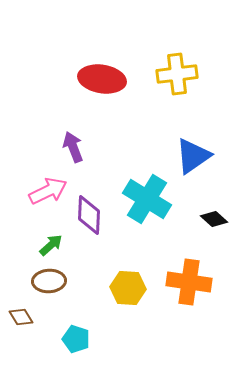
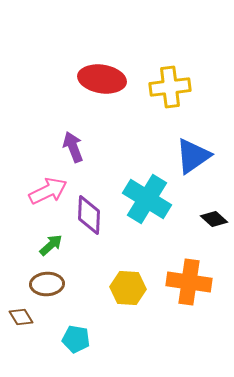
yellow cross: moved 7 px left, 13 px down
brown ellipse: moved 2 px left, 3 px down
cyan pentagon: rotated 8 degrees counterclockwise
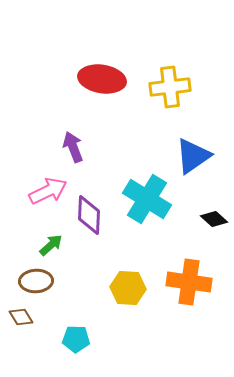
brown ellipse: moved 11 px left, 3 px up
cyan pentagon: rotated 8 degrees counterclockwise
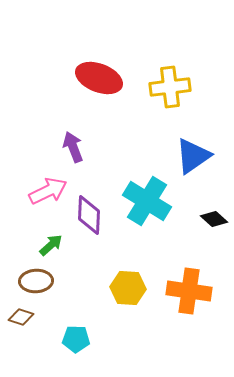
red ellipse: moved 3 px left, 1 px up; rotated 12 degrees clockwise
cyan cross: moved 2 px down
orange cross: moved 9 px down
brown diamond: rotated 40 degrees counterclockwise
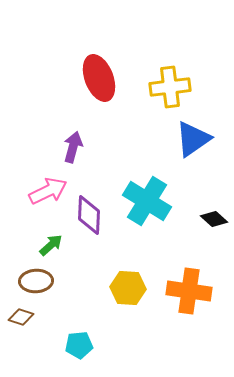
red ellipse: rotated 48 degrees clockwise
purple arrow: rotated 36 degrees clockwise
blue triangle: moved 17 px up
cyan pentagon: moved 3 px right, 6 px down; rotated 8 degrees counterclockwise
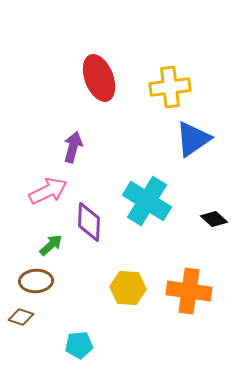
purple diamond: moved 7 px down
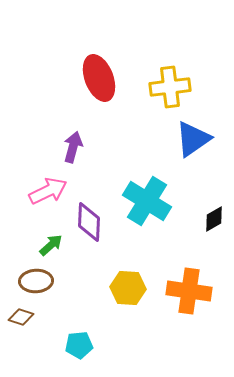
black diamond: rotated 72 degrees counterclockwise
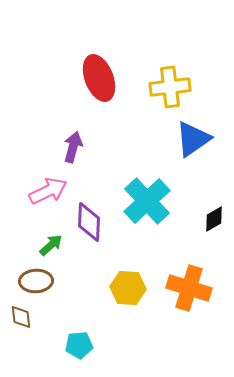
cyan cross: rotated 15 degrees clockwise
orange cross: moved 3 px up; rotated 9 degrees clockwise
brown diamond: rotated 65 degrees clockwise
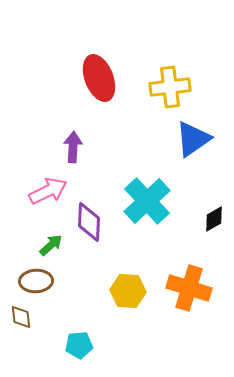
purple arrow: rotated 12 degrees counterclockwise
yellow hexagon: moved 3 px down
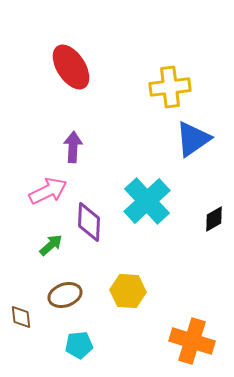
red ellipse: moved 28 px left, 11 px up; rotated 12 degrees counterclockwise
brown ellipse: moved 29 px right, 14 px down; rotated 16 degrees counterclockwise
orange cross: moved 3 px right, 53 px down
